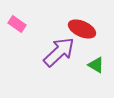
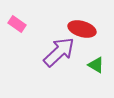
red ellipse: rotated 8 degrees counterclockwise
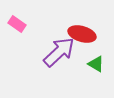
red ellipse: moved 5 px down
green triangle: moved 1 px up
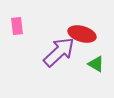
pink rectangle: moved 2 px down; rotated 48 degrees clockwise
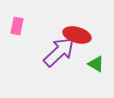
pink rectangle: rotated 18 degrees clockwise
red ellipse: moved 5 px left, 1 px down
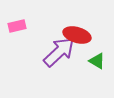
pink rectangle: rotated 66 degrees clockwise
green triangle: moved 1 px right, 3 px up
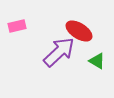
red ellipse: moved 2 px right, 4 px up; rotated 16 degrees clockwise
